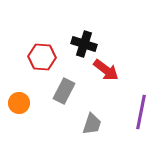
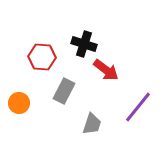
purple line: moved 3 px left, 5 px up; rotated 28 degrees clockwise
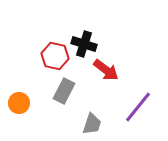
red hexagon: moved 13 px right, 1 px up; rotated 8 degrees clockwise
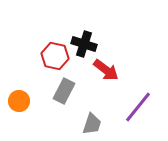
orange circle: moved 2 px up
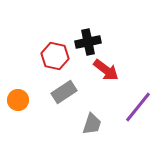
black cross: moved 4 px right, 2 px up; rotated 30 degrees counterclockwise
gray rectangle: moved 1 px down; rotated 30 degrees clockwise
orange circle: moved 1 px left, 1 px up
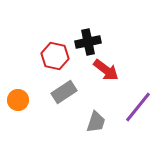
gray trapezoid: moved 4 px right, 2 px up
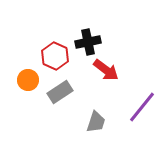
red hexagon: rotated 12 degrees clockwise
gray rectangle: moved 4 px left
orange circle: moved 10 px right, 20 px up
purple line: moved 4 px right
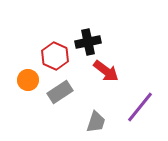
red arrow: moved 1 px down
purple line: moved 2 px left
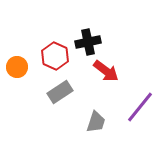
orange circle: moved 11 px left, 13 px up
